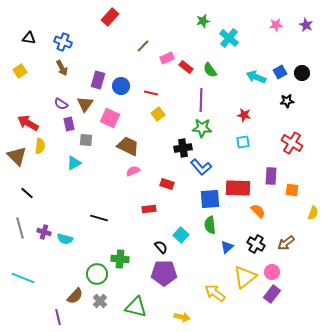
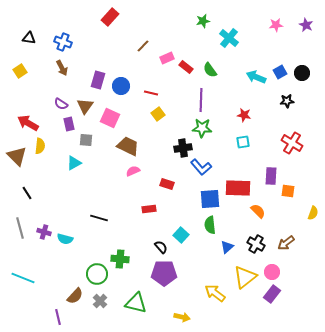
brown triangle at (85, 104): moved 2 px down
orange square at (292, 190): moved 4 px left, 1 px down
black line at (27, 193): rotated 16 degrees clockwise
green triangle at (136, 307): moved 4 px up
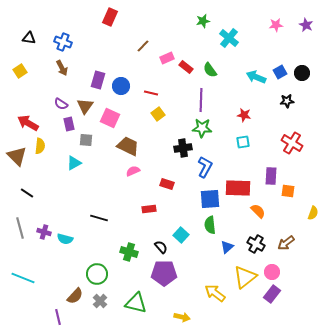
red rectangle at (110, 17): rotated 18 degrees counterclockwise
blue L-shape at (201, 167): moved 4 px right; rotated 110 degrees counterclockwise
black line at (27, 193): rotated 24 degrees counterclockwise
green cross at (120, 259): moved 9 px right, 7 px up; rotated 12 degrees clockwise
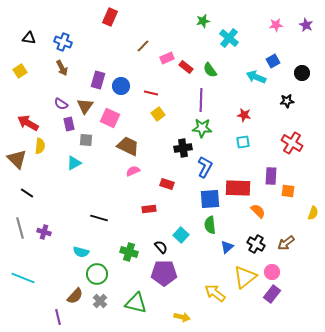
blue square at (280, 72): moved 7 px left, 11 px up
brown triangle at (17, 156): moved 3 px down
cyan semicircle at (65, 239): moved 16 px right, 13 px down
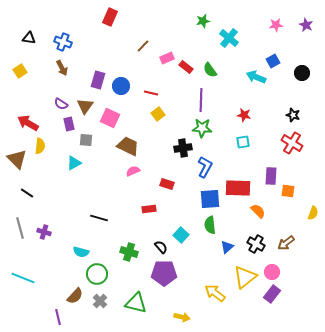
black star at (287, 101): moved 6 px right, 14 px down; rotated 24 degrees clockwise
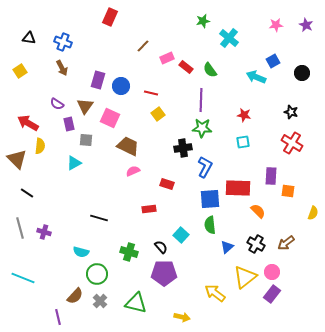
purple semicircle at (61, 104): moved 4 px left
black star at (293, 115): moved 2 px left, 3 px up
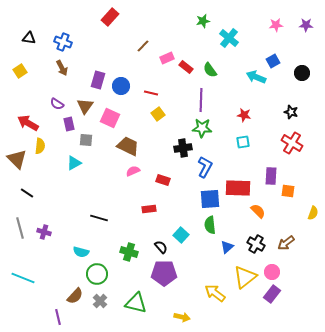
red rectangle at (110, 17): rotated 18 degrees clockwise
purple star at (306, 25): rotated 24 degrees counterclockwise
red rectangle at (167, 184): moved 4 px left, 4 px up
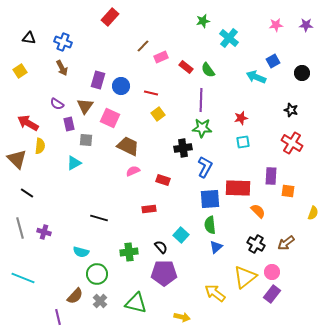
pink rectangle at (167, 58): moved 6 px left, 1 px up
green semicircle at (210, 70): moved 2 px left
black star at (291, 112): moved 2 px up
red star at (244, 115): moved 3 px left, 3 px down; rotated 24 degrees counterclockwise
blue triangle at (227, 247): moved 11 px left
green cross at (129, 252): rotated 24 degrees counterclockwise
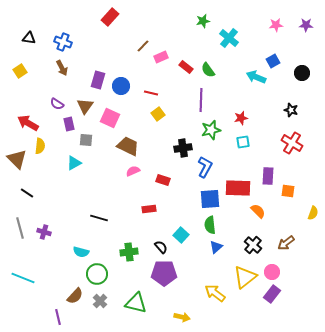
green star at (202, 128): moved 9 px right, 2 px down; rotated 18 degrees counterclockwise
purple rectangle at (271, 176): moved 3 px left
black cross at (256, 244): moved 3 px left, 1 px down; rotated 12 degrees clockwise
